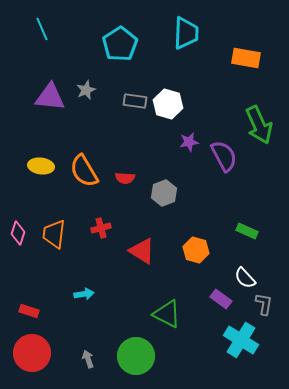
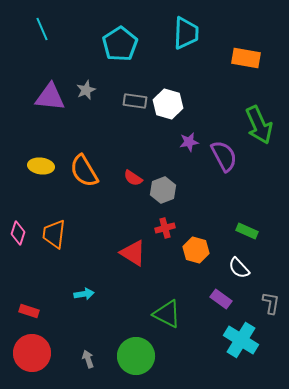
red semicircle: moved 8 px right; rotated 30 degrees clockwise
gray hexagon: moved 1 px left, 3 px up
red cross: moved 64 px right
red triangle: moved 9 px left, 2 px down
white semicircle: moved 6 px left, 10 px up
gray L-shape: moved 7 px right, 1 px up
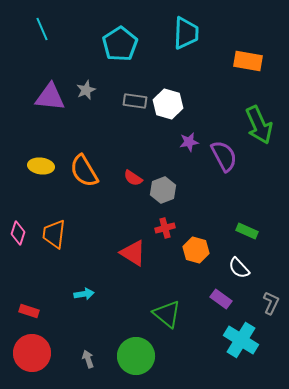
orange rectangle: moved 2 px right, 3 px down
gray L-shape: rotated 15 degrees clockwise
green triangle: rotated 12 degrees clockwise
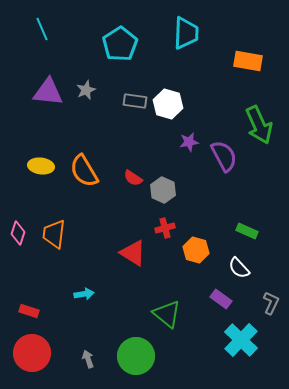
purple triangle: moved 2 px left, 5 px up
gray hexagon: rotated 15 degrees counterclockwise
cyan cross: rotated 12 degrees clockwise
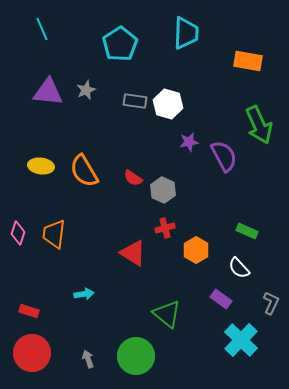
orange hexagon: rotated 15 degrees clockwise
